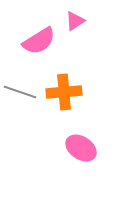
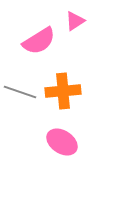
orange cross: moved 1 px left, 1 px up
pink ellipse: moved 19 px left, 6 px up
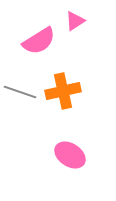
orange cross: rotated 8 degrees counterclockwise
pink ellipse: moved 8 px right, 13 px down
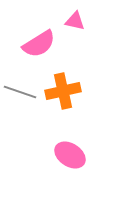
pink triangle: rotated 45 degrees clockwise
pink semicircle: moved 3 px down
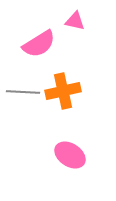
gray line: moved 3 px right; rotated 16 degrees counterclockwise
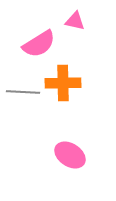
orange cross: moved 8 px up; rotated 12 degrees clockwise
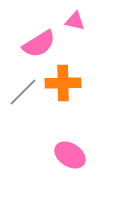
gray line: rotated 48 degrees counterclockwise
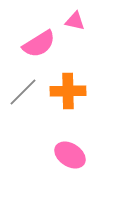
orange cross: moved 5 px right, 8 px down
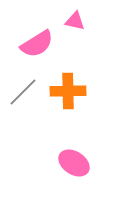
pink semicircle: moved 2 px left
pink ellipse: moved 4 px right, 8 px down
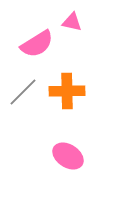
pink triangle: moved 3 px left, 1 px down
orange cross: moved 1 px left
pink ellipse: moved 6 px left, 7 px up
